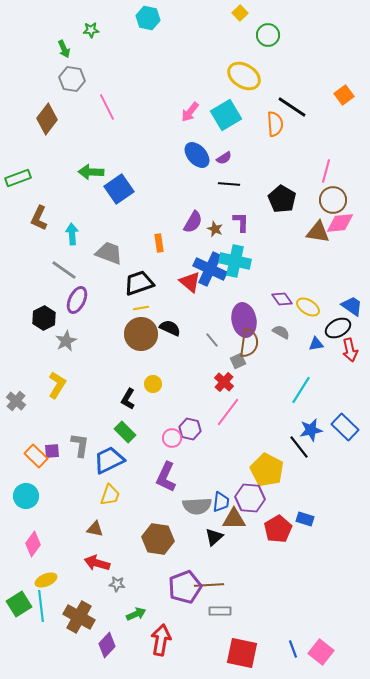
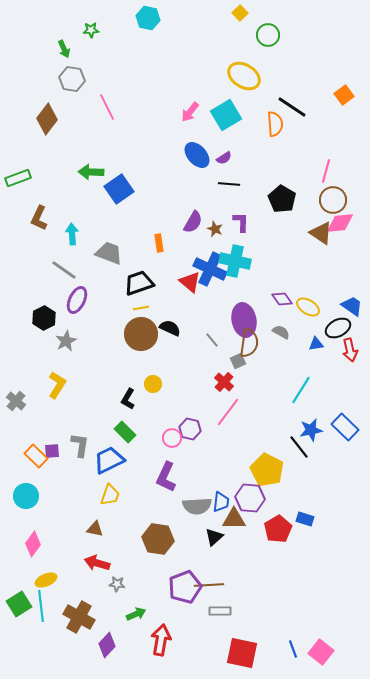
brown triangle at (318, 232): moved 3 px right, 1 px down; rotated 25 degrees clockwise
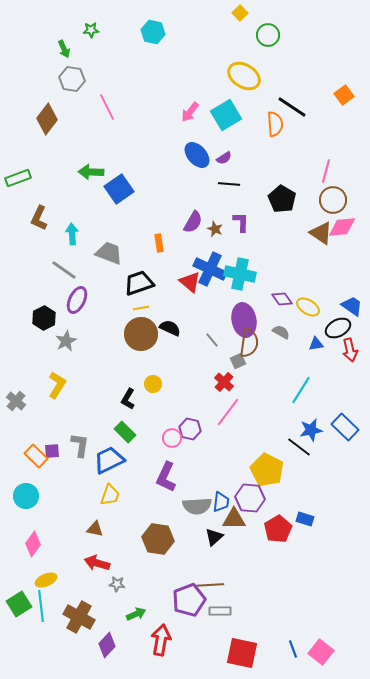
cyan hexagon at (148, 18): moved 5 px right, 14 px down
pink diamond at (340, 223): moved 2 px right, 4 px down
cyan cross at (235, 261): moved 5 px right, 13 px down
black line at (299, 447): rotated 15 degrees counterclockwise
purple pentagon at (185, 587): moved 4 px right, 13 px down
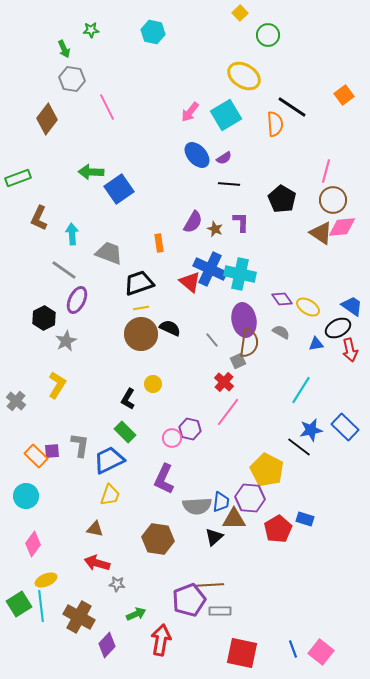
purple L-shape at (166, 477): moved 2 px left, 2 px down
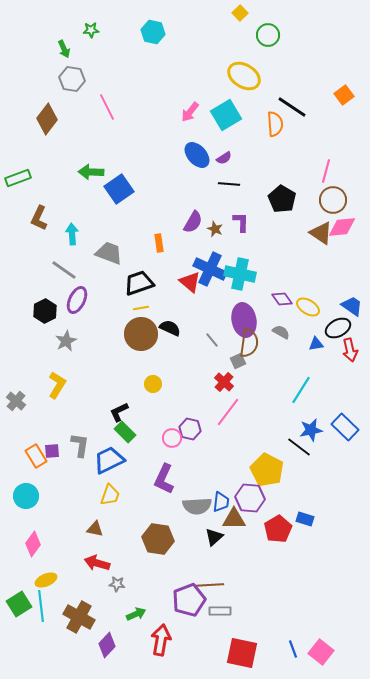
black hexagon at (44, 318): moved 1 px right, 7 px up
black L-shape at (128, 399): moved 9 px left, 13 px down; rotated 35 degrees clockwise
orange rectangle at (36, 456): rotated 15 degrees clockwise
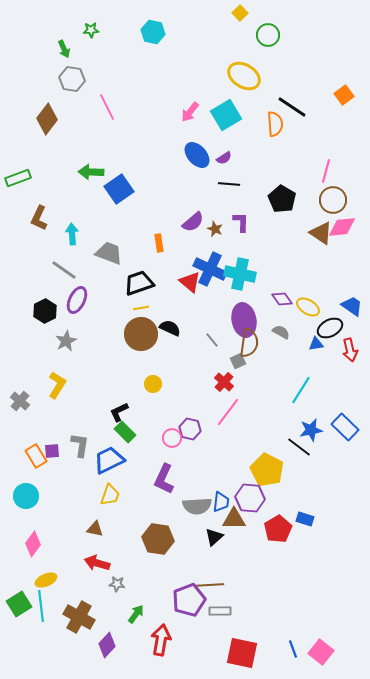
purple semicircle at (193, 222): rotated 20 degrees clockwise
black ellipse at (338, 328): moved 8 px left
gray cross at (16, 401): moved 4 px right
green arrow at (136, 614): rotated 30 degrees counterclockwise
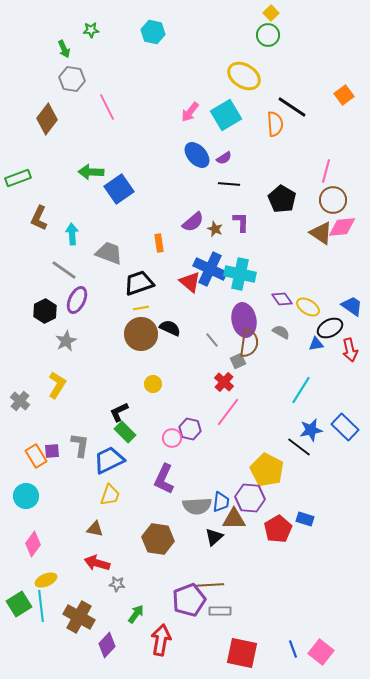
yellow square at (240, 13): moved 31 px right
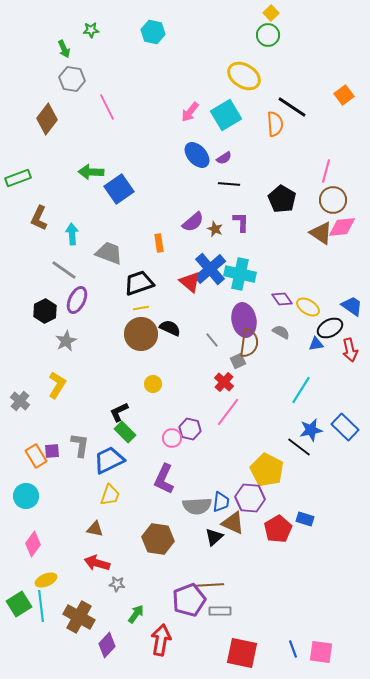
blue cross at (210, 269): rotated 24 degrees clockwise
brown triangle at (234, 519): moved 1 px left, 4 px down; rotated 25 degrees clockwise
pink square at (321, 652): rotated 30 degrees counterclockwise
